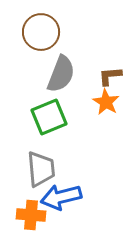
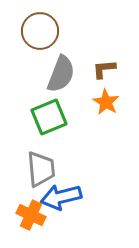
brown circle: moved 1 px left, 1 px up
brown L-shape: moved 6 px left, 7 px up
orange cross: rotated 20 degrees clockwise
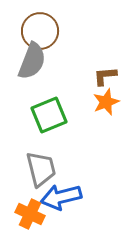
brown L-shape: moved 1 px right, 7 px down
gray semicircle: moved 29 px left, 13 px up
orange star: rotated 20 degrees clockwise
green square: moved 2 px up
gray trapezoid: rotated 9 degrees counterclockwise
orange cross: moved 1 px left, 1 px up
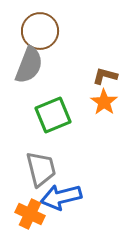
gray semicircle: moved 3 px left, 4 px down
brown L-shape: rotated 20 degrees clockwise
orange star: moved 2 px left; rotated 16 degrees counterclockwise
green square: moved 4 px right
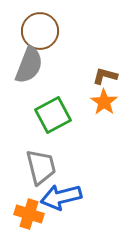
green square: rotated 6 degrees counterclockwise
gray trapezoid: moved 2 px up
orange cross: moved 1 px left; rotated 8 degrees counterclockwise
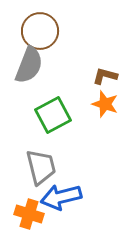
orange star: moved 1 px right, 2 px down; rotated 16 degrees counterclockwise
